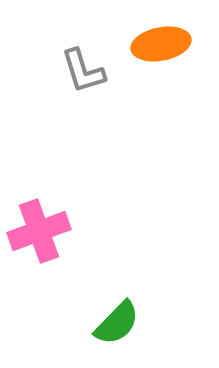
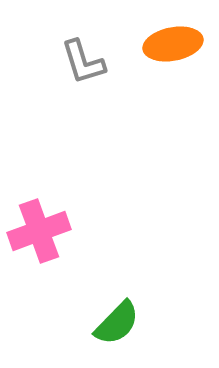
orange ellipse: moved 12 px right
gray L-shape: moved 9 px up
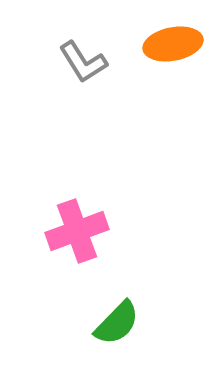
gray L-shape: rotated 15 degrees counterclockwise
pink cross: moved 38 px right
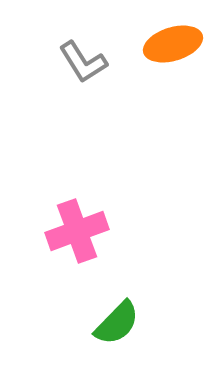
orange ellipse: rotated 6 degrees counterclockwise
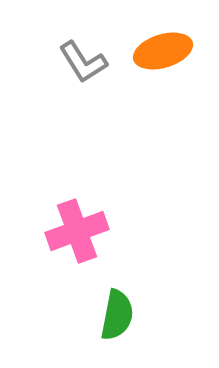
orange ellipse: moved 10 px left, 7 px down
green semicircle: moved 8 px up; rotated 33 degrees counterclockwise
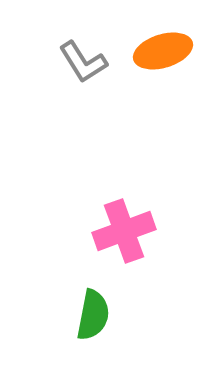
pink cross: moved 47 px right
green semicircle: moved 24 px left
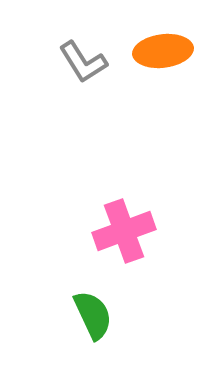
orange ellipse: rotated 10 degrees clockwise
green semicircle: rotated 36 degrees counterclockwise
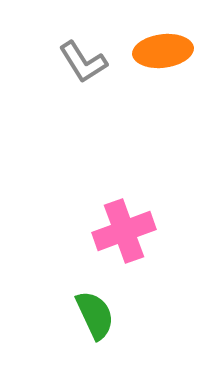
green semicircle: moved 2 px right
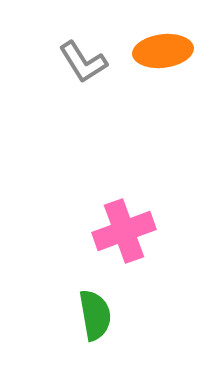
green semicircle: rotated 15 degrees clockwise
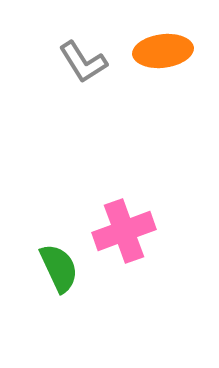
green semicircle: moved 36 px left, 47 px up; rotated 15 degrees counterclockwise
